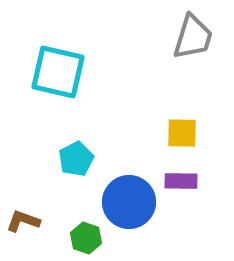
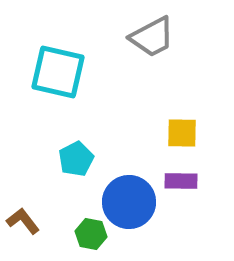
gray trapezoid: moved 41 px left; rotated 45 degrees clockwise
brown L-shape: rotated 32 degrees clockwise
green hexagon: moved 5 px right, 4 px up; rotated 8 degrees counterclockwise
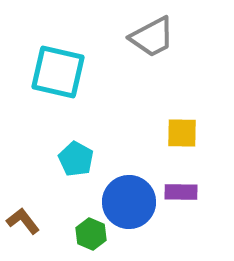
cyan pentagon: rotated 16 degrees counterclockwise
purple rectangle: moved 11 px down
green hexagon: rotated 12 degrees clockwise
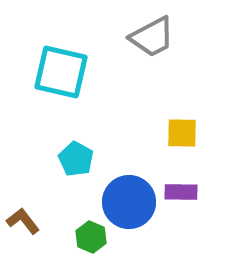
cyan square: moved 3 px right
green hexagon: moved 3 px down
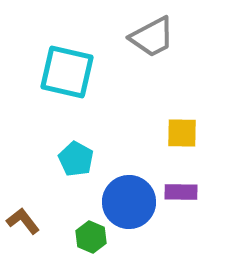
cyan square: moved 6 px right
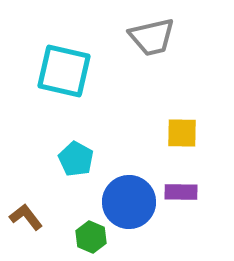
gray trapezoid: rotated 15 degrees clockwise
cyan square: moved 3 px left, 1 px up
brown L-shape: moved 3 px right, 4 px up
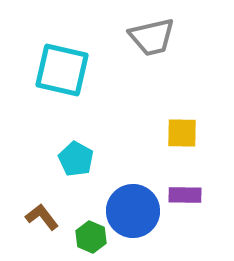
cyan square: moved 2 px left, 1 px up
purple rectangle: moved 4 px right, 3 px down
blue circle: moved 4 px right, 9 px down
brown L-shape: moved 16 px right
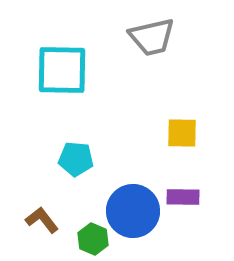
cyan square: rotated 12 degrees counterclockwise
cyan pentagon: rotated 24 degrees counterclockwise
purple rectangle: moved 2 px left, 2 px down
brown L-shape: moved 3 px down
green hexagon: moved 2 px right, 2 px down
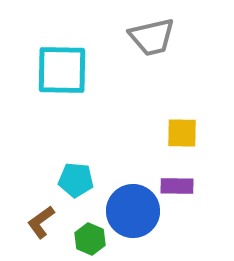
cyan pentagon: moved 21 px down
purple rectangle: moved 6 px left, 11 px up
brown L-shape: moved 1 px left, 2 px down; rotated 88 degrees counterclockwise
green hexagon: moved 3 px left
